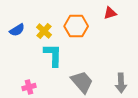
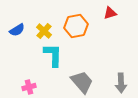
orange hexagon: rotated 10 degrees counterclockwise
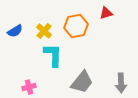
red triangle: moved 4 px left
blue semicircle: moved 2 px left, 1 px down
gray trapezoid: rotated 80 degrees clockwise
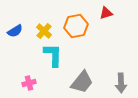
pink cross: moved 4 px up
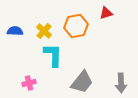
blue semicircle: rotated 147 degrees counterclockwise
